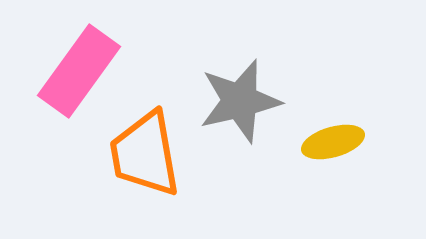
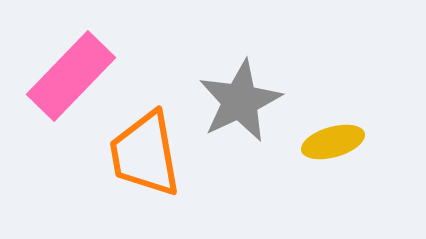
pink rectangle: moved 8 px left, 5 px down; rotated 8 degrees clockwise
gray star: rotated 12 degrees counterclockwise
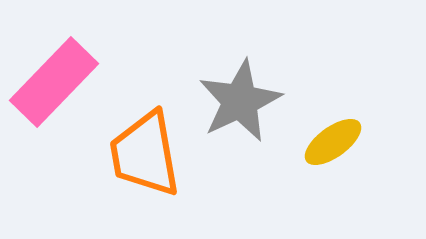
pink rectangle: moved 17 px left, 6 px down
yellow ellipse: rotated 20 degrees counterclockwise
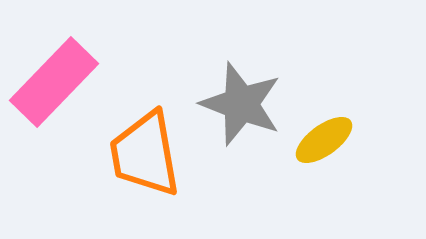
gray star: moved 1 px right, 3 px down; rotated 26 degrees counterclockwise
yellow ellipse: moved 9 px left, 2 px up
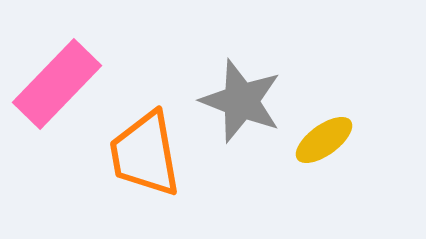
pink rectangle: moved 3 px right, 2 px down
gray star: moved 3 px up
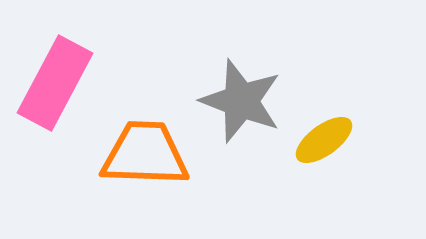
pink rectangle: moved 2 px left, 1 px up; rotated 16 degrees counterclockwise
orange trapezoid: rotated 102 degrees clockwise
